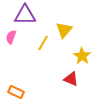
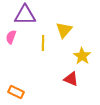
yellow line: rotated 28 degrees counterclockwise
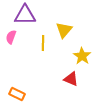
orange rectangle: moved 1 px right, 2 px down
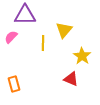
pink semicircle: rotated 24 degrees clockwise
orange rectangle: moved 3 px left, 10 px up; rotated 49 degrees clockwise
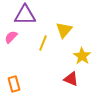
yellow line: rotated 21 degrees clockwise
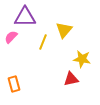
purple triangle: moved 2 px down
yellow line: moved 1 px up
yellow star: moved 3 px down; rotated 24 degrees counterclockwise
red triangle: rotated 35 degrees counterclockwise
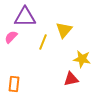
orange rectangle: rotated 21 degrees clockwise
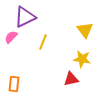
purple triangle: rotated 25 degrees counterclockwise
yellow triangle: moved 21 px right; rotated 18 degrees counterclockwise
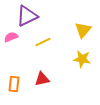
purple triangle: moved 2 px right, 1 px up
yellow triangle: moved 2 px left; rotated 18 degrees clockwise
pink semicircle: rotated 24 degrees clockwise
yellow line: rotated 42 degrees clockwise
red triangle: moved 29 px left
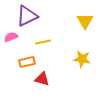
yellow triangle: moved 2 px right, 9 px up; rotated 12 degrees counterclockwise
yellow line: rotated 14 degrees clockwise
red triangle: rotated 28 degrees clockwise
orange rectangle: moved 13 px right, 22 px up; rotated 70 degrees clockwise
